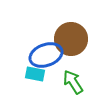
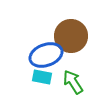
brown circle: moved 3 px up
cyan rectangle: moved 7 px right, 3 px down
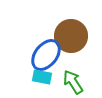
blue ellipse: rotated 32 degrees counterclockwise
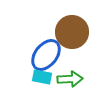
brown circle: moved 1 px right, 4 px up
green arrow: moved 3 px left, 3 px up; rotated 120 degrees clockwise
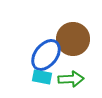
brown circle: moved 1 px right, 7 px down
green arrow: moved 1 px right
